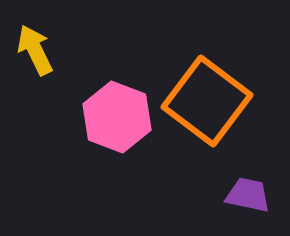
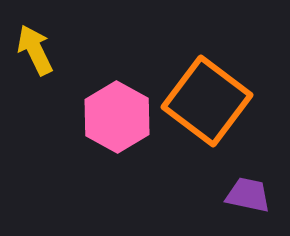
pink hexagon: rotated 8 degrees clockwise
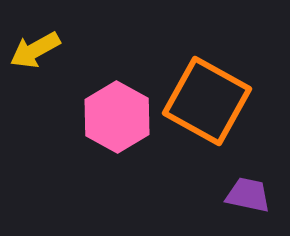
yellow arrow: rotated 93 degrees counterclockwise
orange square: rotated 8 degrees counterclockwise
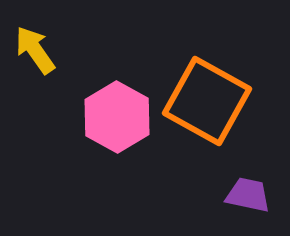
yellow arrow: rotated 84 degrees clockwise
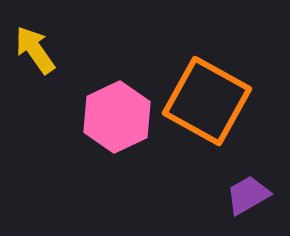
pink hexagon: rotated 6 degrees clockwise
purple trapezoid: rotated 42 degrees counterclockwise
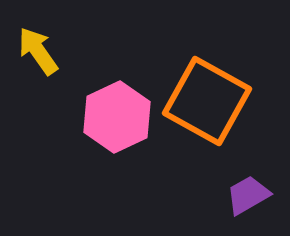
yellow arrow: moved 3 px right, 1 px down
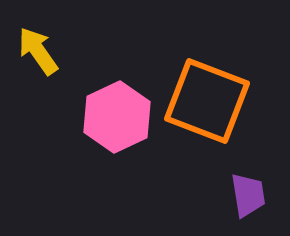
orange square: rotated 8 degrees counterclockwise
purple trapezoid: rotated 111 degrees clockwise
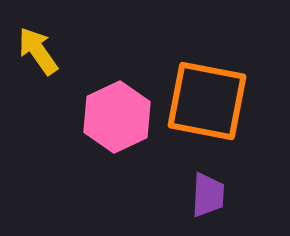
orange square: rotated 10 degrees counterclockwise
purple trapezoid: moved 40 px left; rotated 12 degrees clockwise
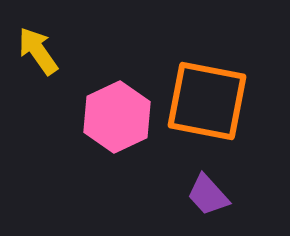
purple trapezoid: rotated 135 degrees clockwise
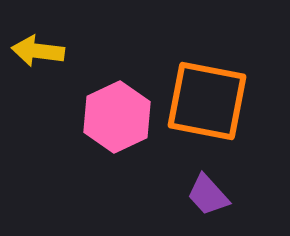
yellow arrow: rotated 48 degrees counterclockwise
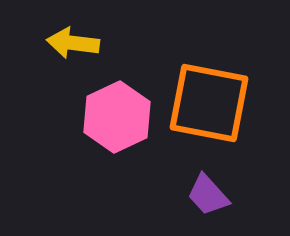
yellow arrow: moved 35 px right, 8 px up
orange square: moved 2 px right, 2 px down
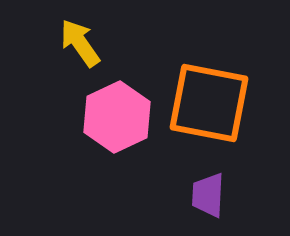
yellow arrow: moved 7 px right; rotated 48 degrees clockwise
purple trapezoid: rotated 45 degrees clockwise
